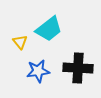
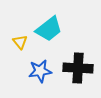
blue star: moved 2 px right
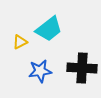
yellow triangle: rotated 42 degrees clockwise
black cross: moved 4 px right
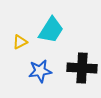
cyan trapezoid: moved 2 px right, 1 px down; rotated 20 degrees counterclockwise
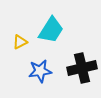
black cross: rotated 16 degrees counterclockwise
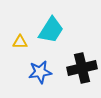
yellow triangle: rotated 28 degrees clockwise
blue star: moved 1 px down
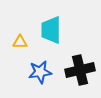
cyan trapezoid: rotated 148 degrees clockwise
black cross: moved 2 px left, 2 px down
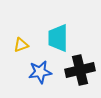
cyan trapezoid: moved 7 px right, 8 px down
yellow triangle: moved 1 px right, 3 px down; rotated 21 degrees counterclockwise
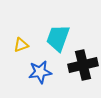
cyan trapezoid: rotated 20 degrees clockwise
black cross: moved 3 px right, 5 px up
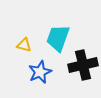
yellow triangle: moved 3 px right; rotated 35 degrees clockwise
blue star: rotated 15 degrees counterclockwise
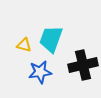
cyan trapezoid: moved 7 px left, 1 px down
blue star: rotated 15 degrees clockwise
